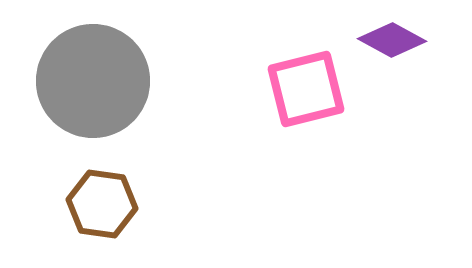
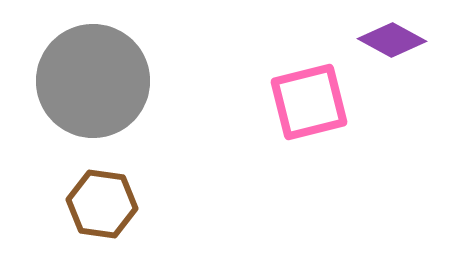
pink square: moved 3 px right, 13 px down
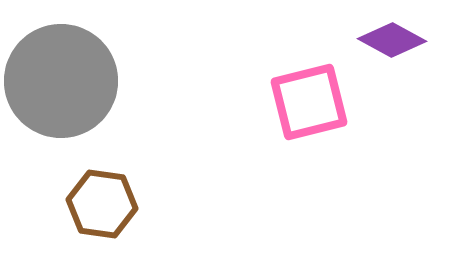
gray circle: moved 32 px left
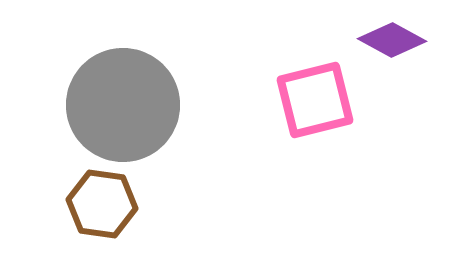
gray circle: moved 62 px right, 24 px down
pink square: moved 6 px right, 2 px up
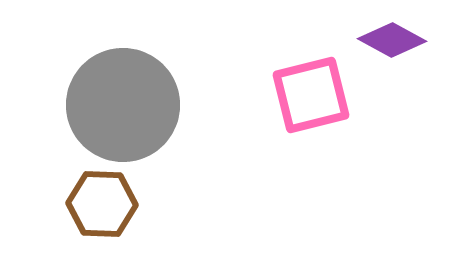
pink square: moved 4 px left, 5 px up
brown hexagon: rotated 6 degrees counterclockwise
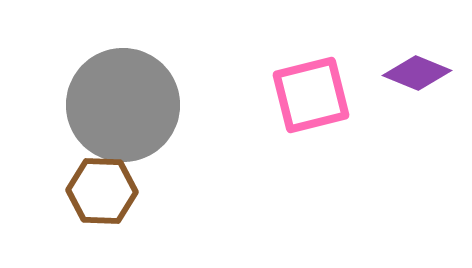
purple diamond: moved 25 px right, 33 px down; rotated 6 degrees counterclockwise
brown hexagon: moved 13 px up
